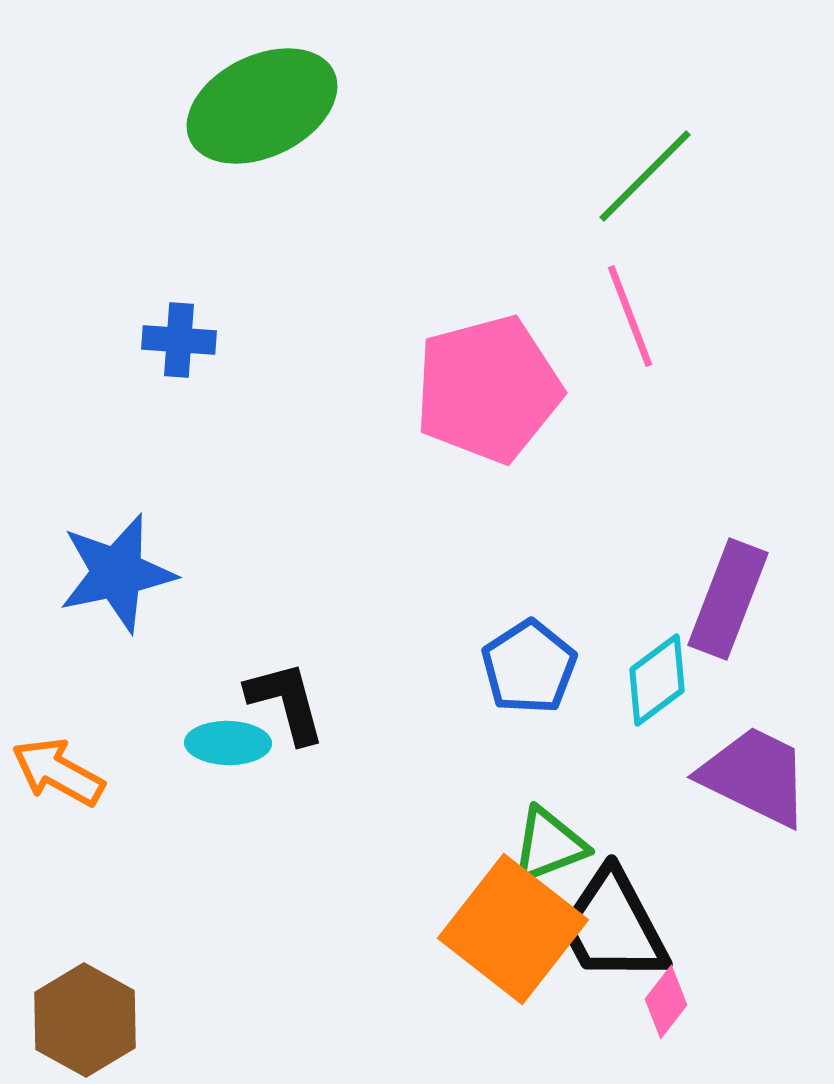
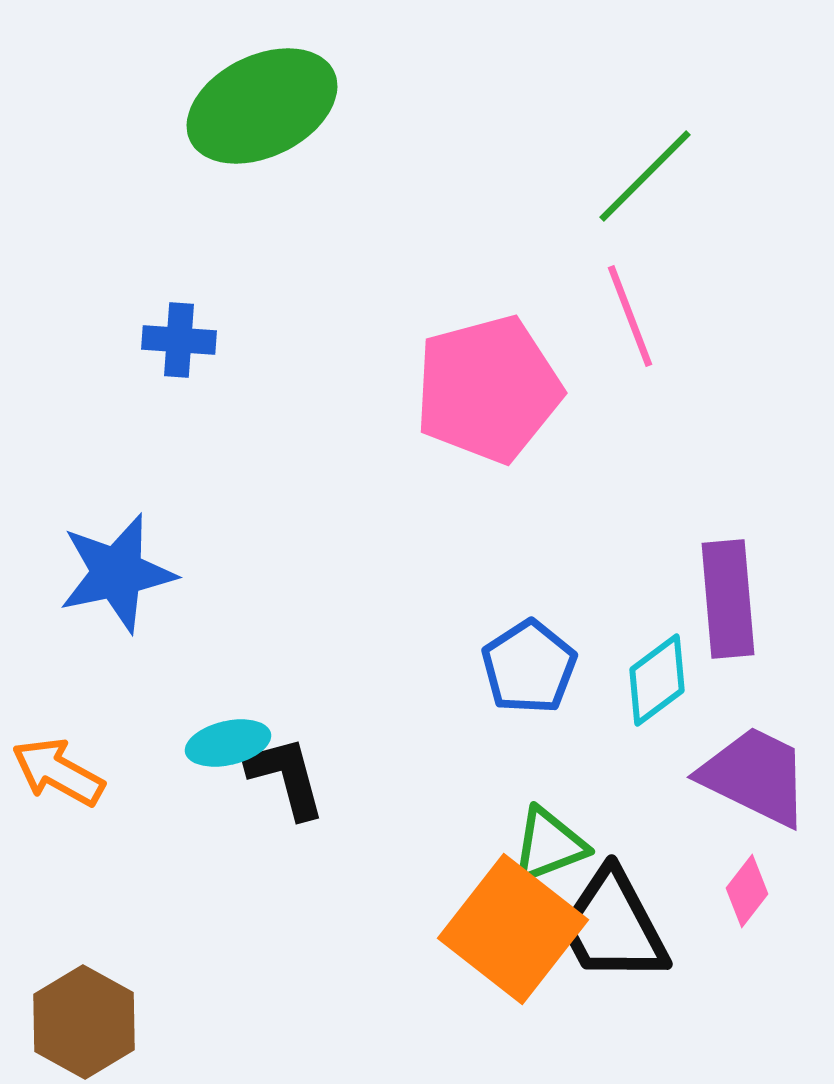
purple rectangle: rotated 26 degrees counterclockwise
black L-shape: moved 75 px down
cyan ellipse: rotated 14 degrees counterclockwise
pink diamond: moved 81 px right, 111 px up
brown hexagon: moved 1 px left, 2 px down
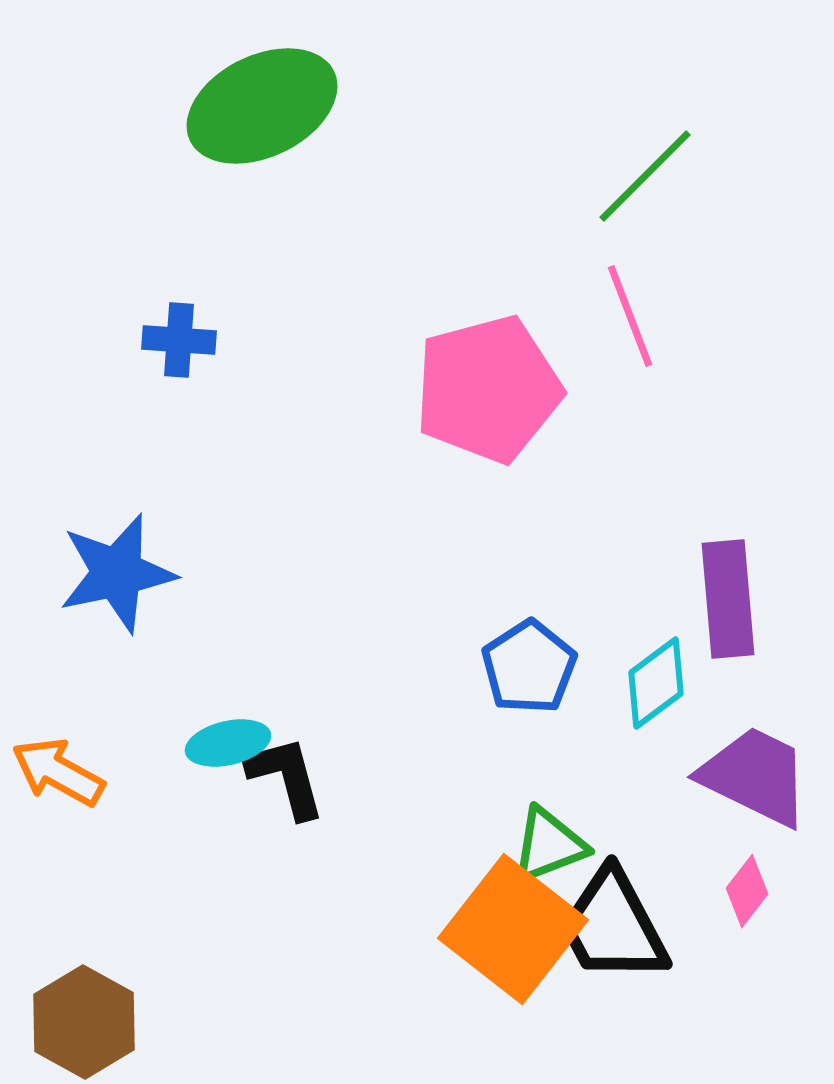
cyan diamond: moved 1 px left, 3 px down
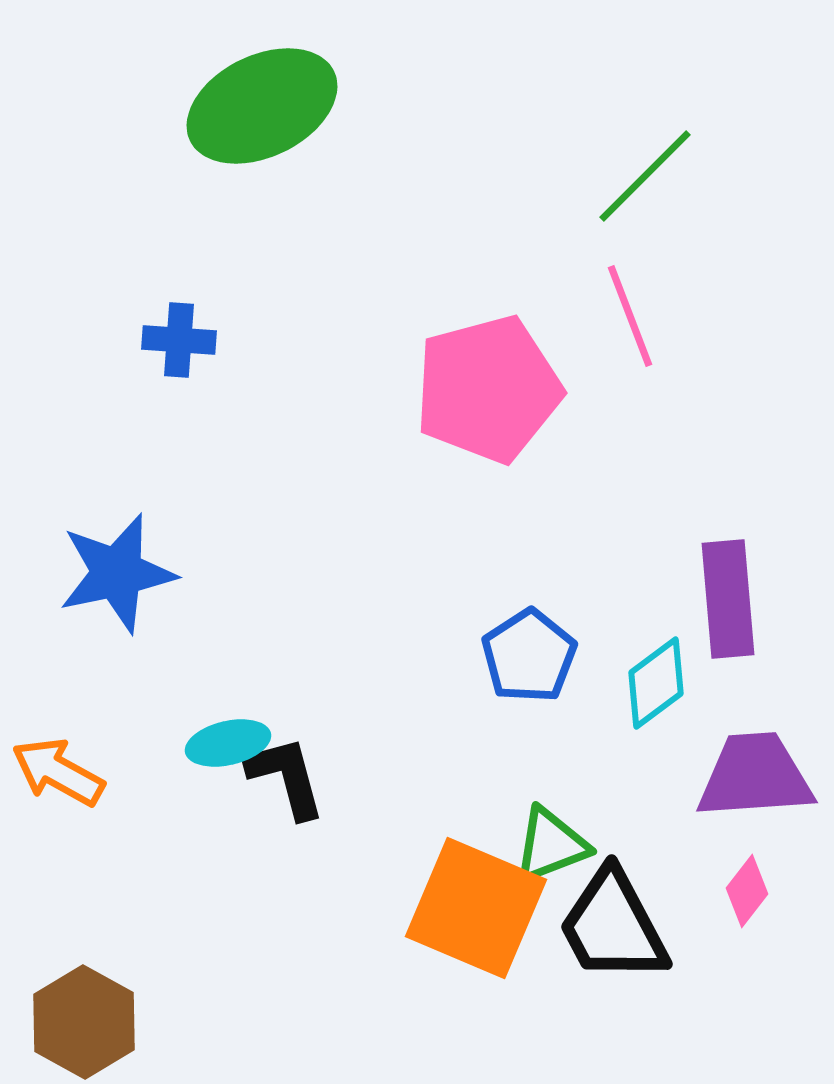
blue pentagon: moved 11 px up
purple trapezoid: rotated 30 degrees counterclockwise
green triangle: moved 2 px right
orange square: moved 37 px left, 21 px up; rotated 15 degrees counterclockwise
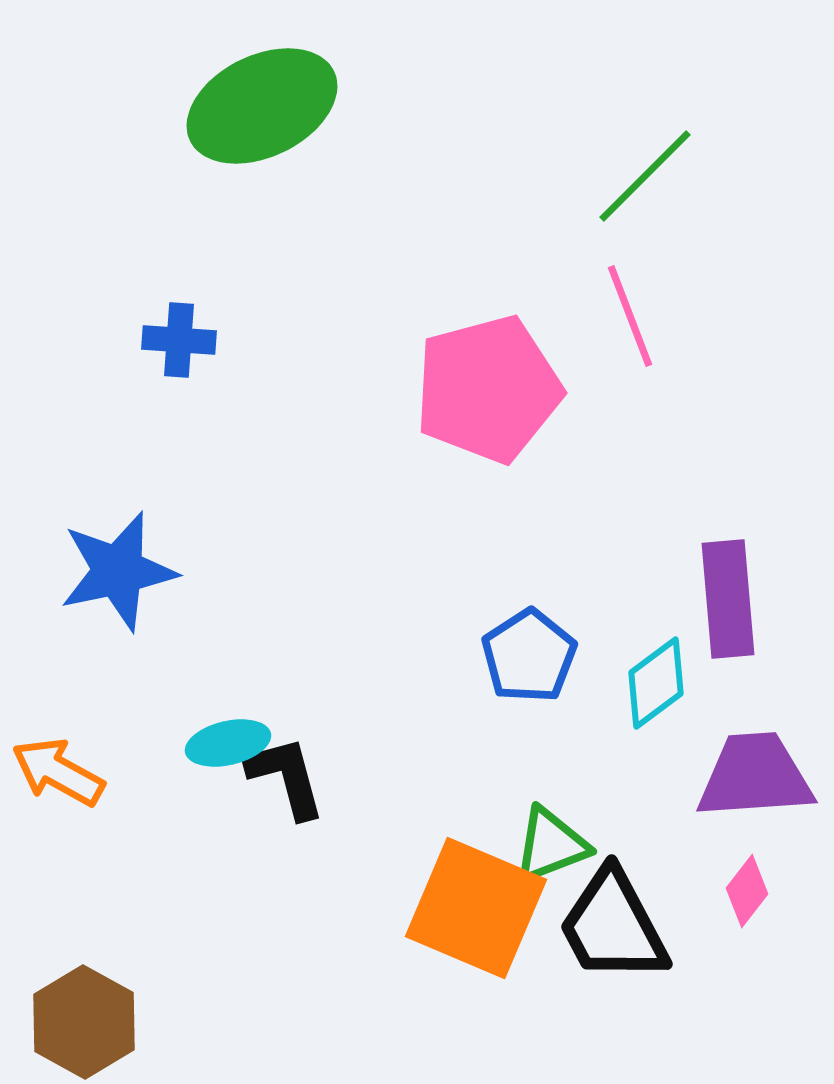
blue star: moved 1 px right, 2 px up
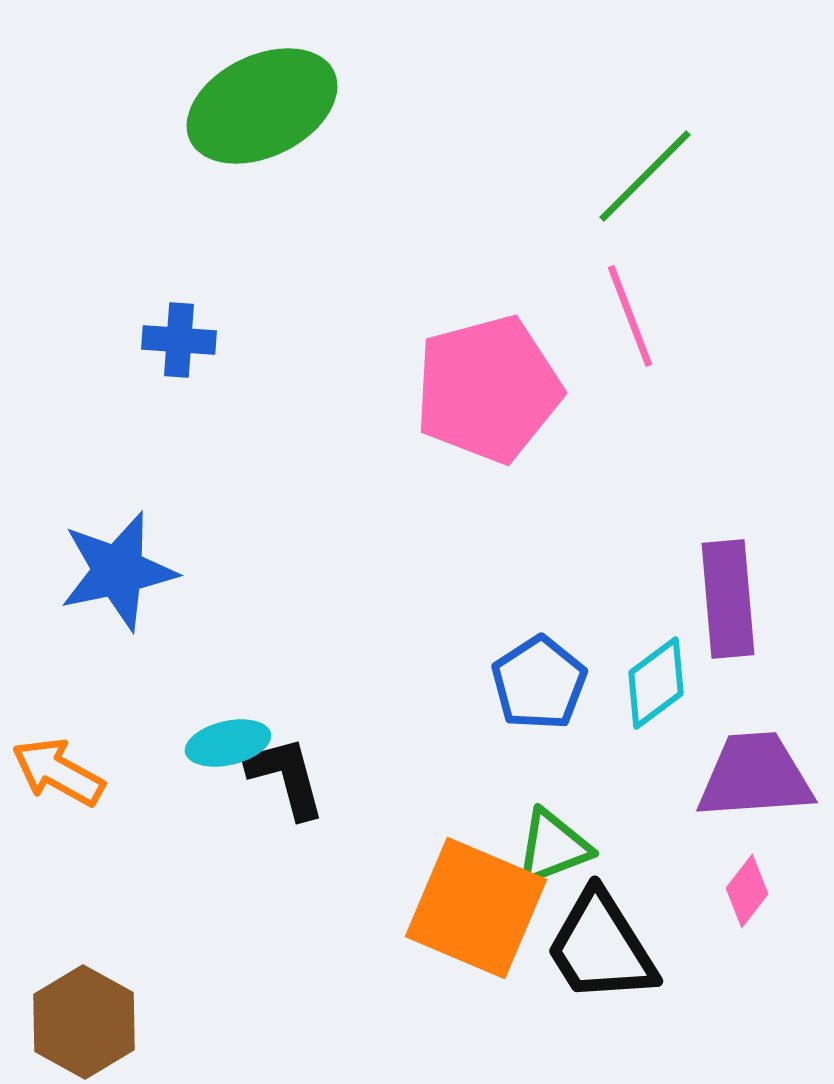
blue pentagon: moved 10 px right, 27 px down
green triangle: moved 2 px right, 2 px down
black trapezoid: moved 12 px left, 21 px down; rotated 4 degrees counterclockwise
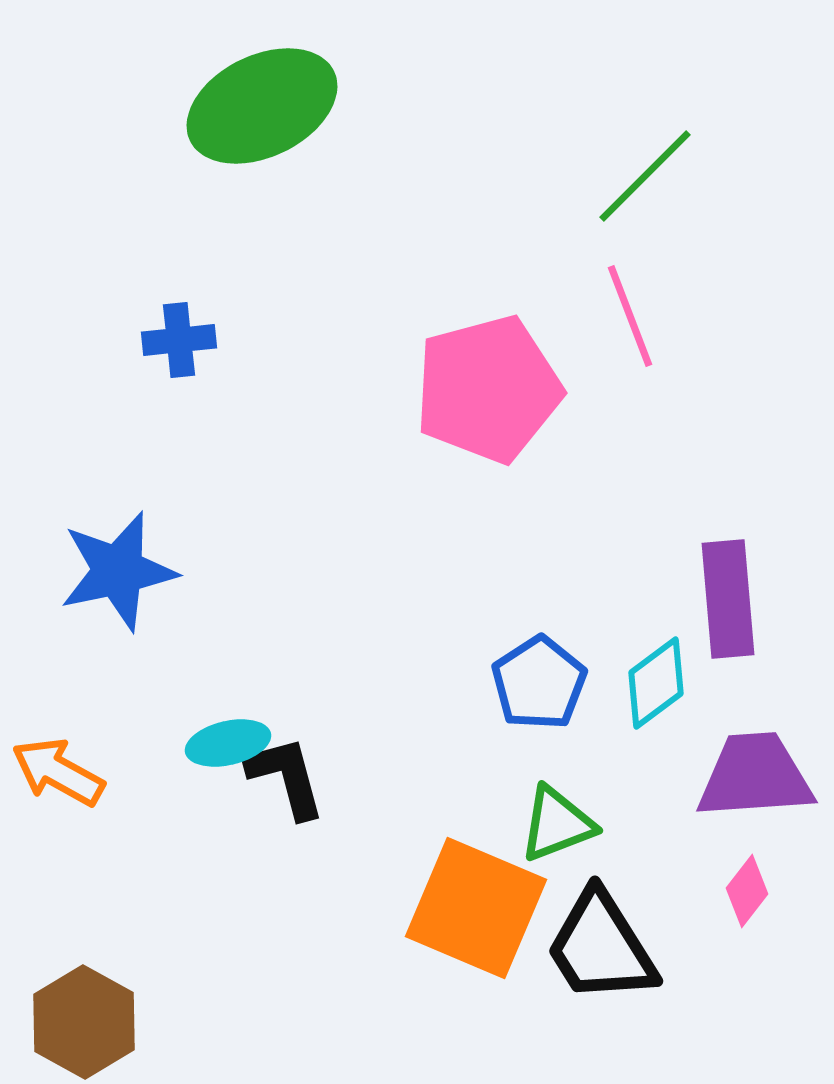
blue cross: rotated 10 degrees counterclockwise
green triangle: moved 4 px right, 23 px up
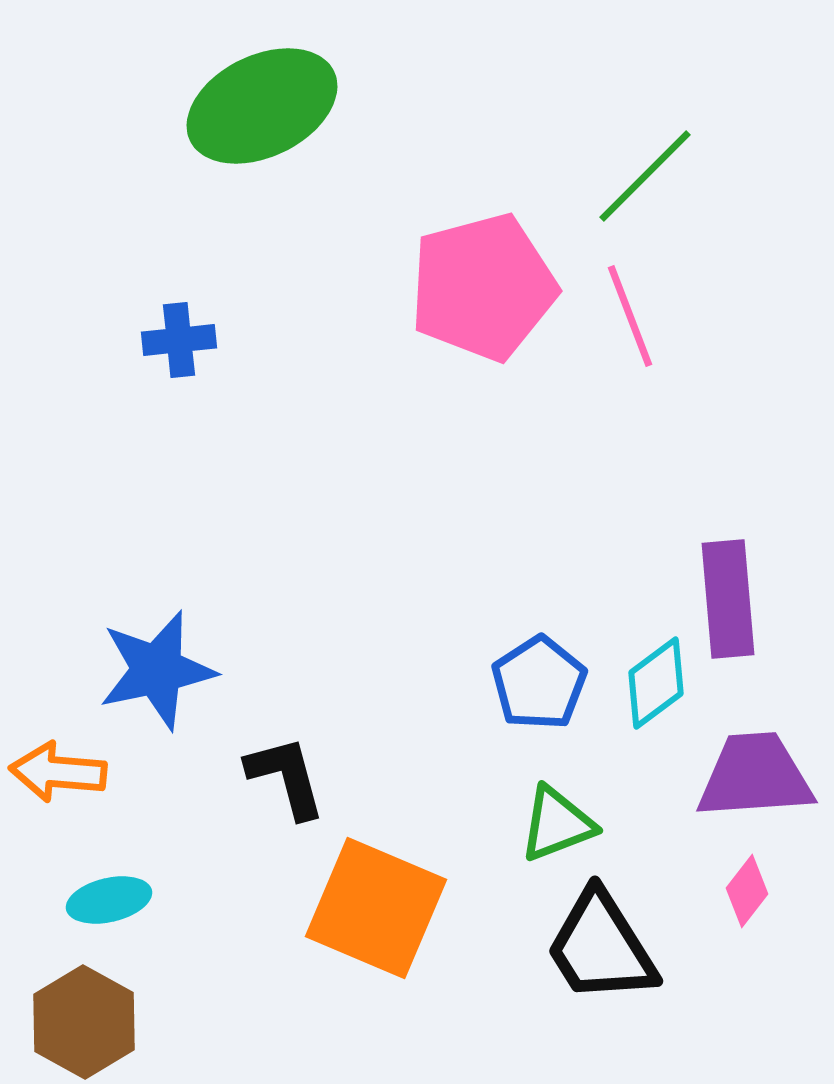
pink pentagon: moved 5 px left, 102 px up
blue star: moved 39 px right, 99 px down
cyan ellipse: moved 119 px left, 157 px down
orange arrow: rotated 24 degrees counterclockwise
orange square: moved 100 px left
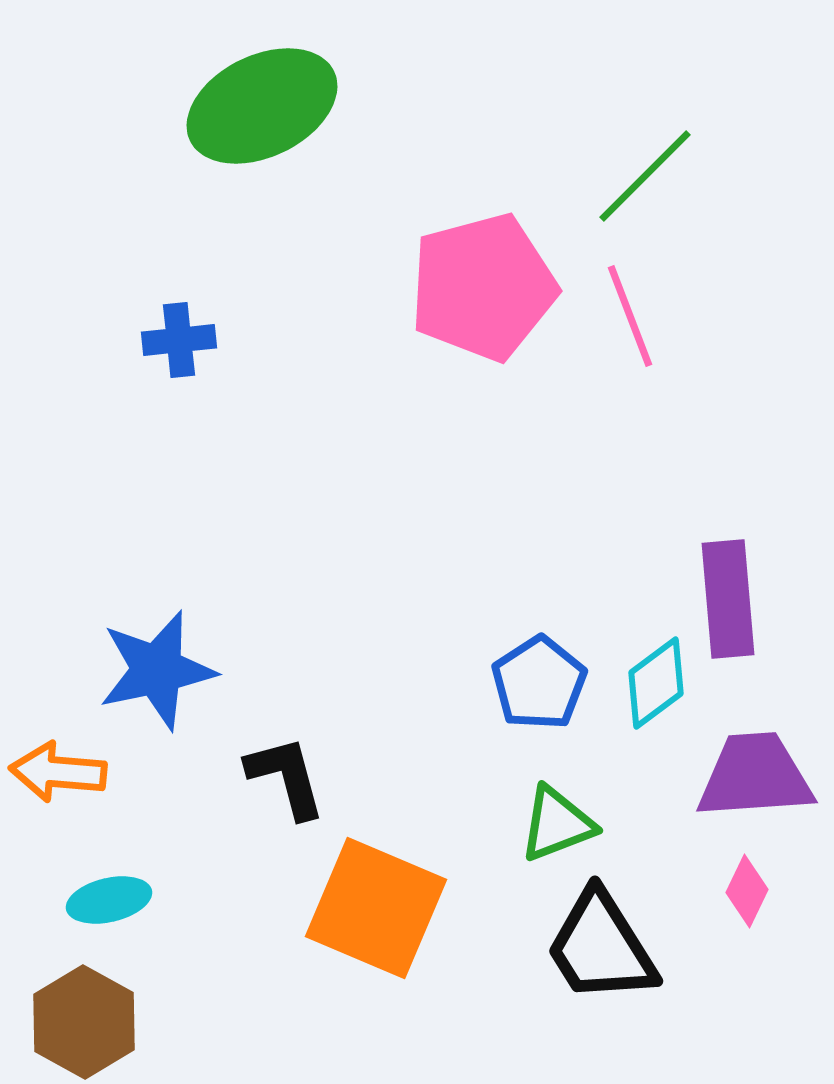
pink diamond: rotated 12 degrees counterclockwise
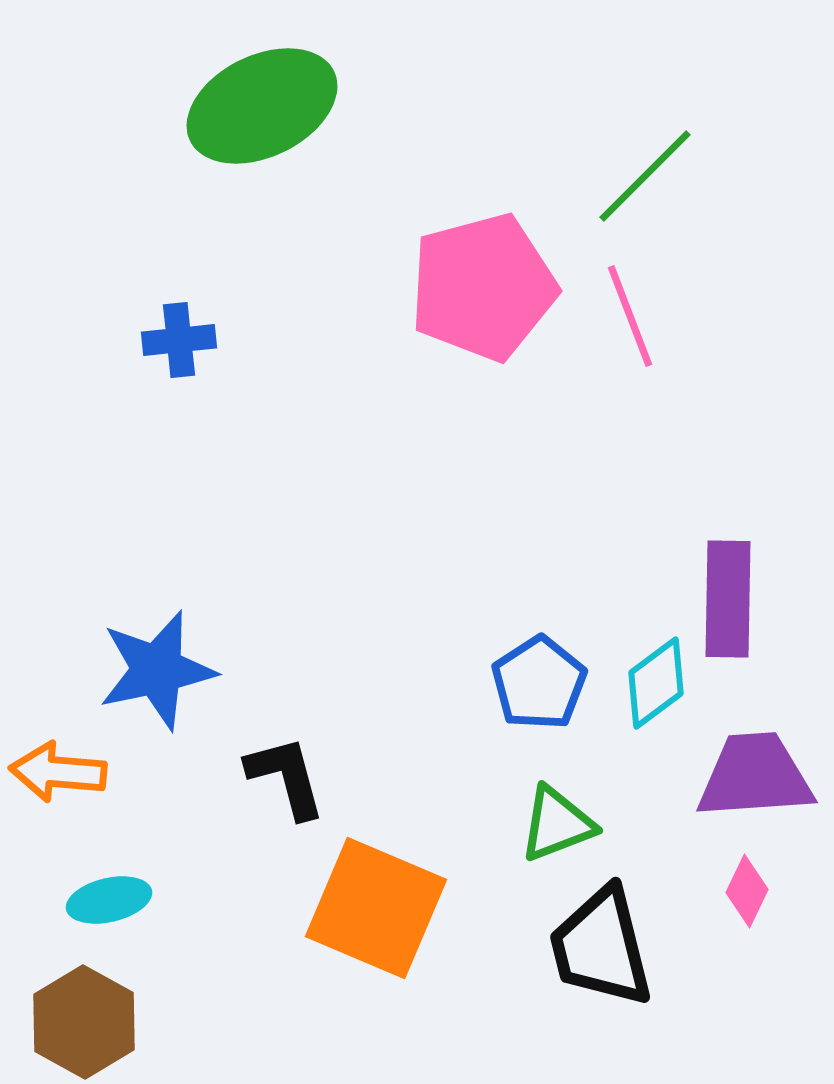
purple rectangle: rotated 6 degrees clockwise
black trapezoid: rotated 18 degrees clockwise
